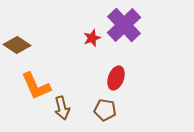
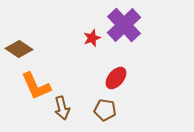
brown diamond: moved 2 px right, 4 px down
red ellipse: rotated 20 degrees clockwise
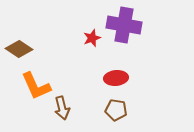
purple cross: rotated 36 degrees counterclockwise
red ellipse: rotated 45 degrees clockwise
brown pentagon: moved 11 px right
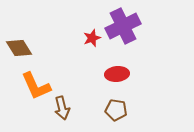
purple cross: moved 1 px left, 1 px down; rotated 36 degrees counterclockwise
brown diamond: moved 1 px up; rotated 24 degrees clockwise
red ellipse: moved 1 px right, 4 px up
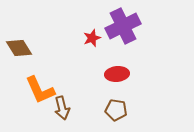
orange L-shape: moved 4 px right, 4 px down
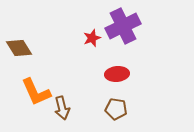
orange L-shape: moved 4 px left, 2 px down
brown pentagon: moved 1 px up
